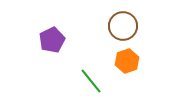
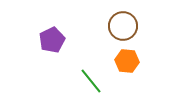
orange hexagon: rotated 25 degrees clockwise
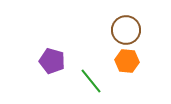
brown circle: moved 3 px right, 4 px down
purple pentagon: moved 21 px down; rotated 30 degrees counterclockwise
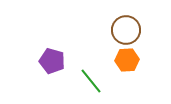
orange hexagon: moved 1 px up; rotated 10 degrees counterclockwise
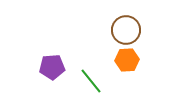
purple pentagon: moved 6 px down; rotated 20 degrees counterclockwise
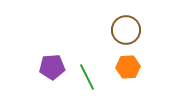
orange hexagon: moved 1 px right, 7 px down
green line: moved 4 px left, 4 px up; rotated 12 degrees clockwise
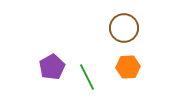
brown circle: moved 2 px left, 2 px up
purple pentagon: rotated 25 degrees counterclockwise
